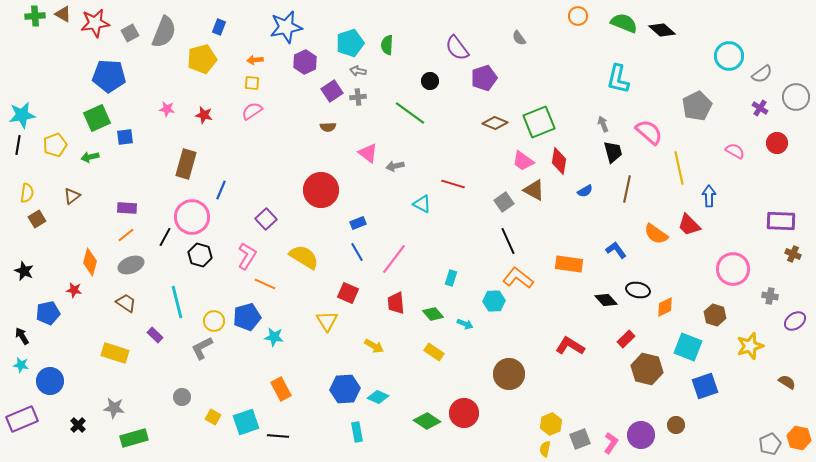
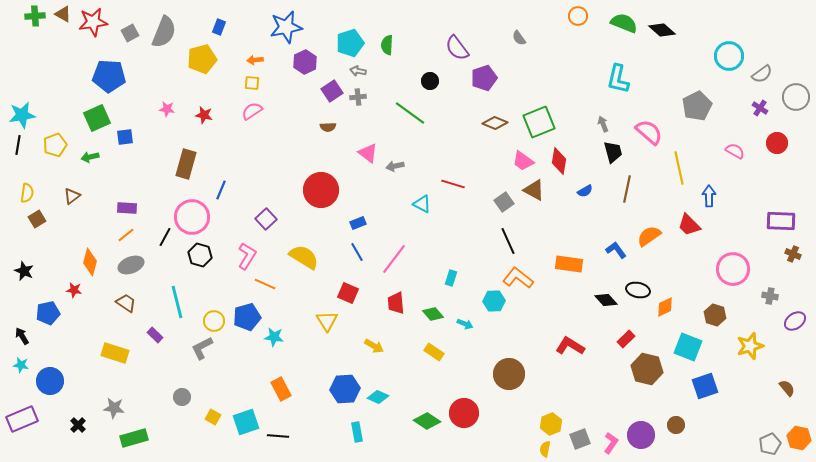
red star at (95, 23): moved 2 px left, 1 px up
orange semicircle at (656, 234): moved 7 px left, 2 px down; rotated 110 degrees clockwise
brown semicircle at (787, 382): moved 6 px down; rotated 18 degrees clockwise
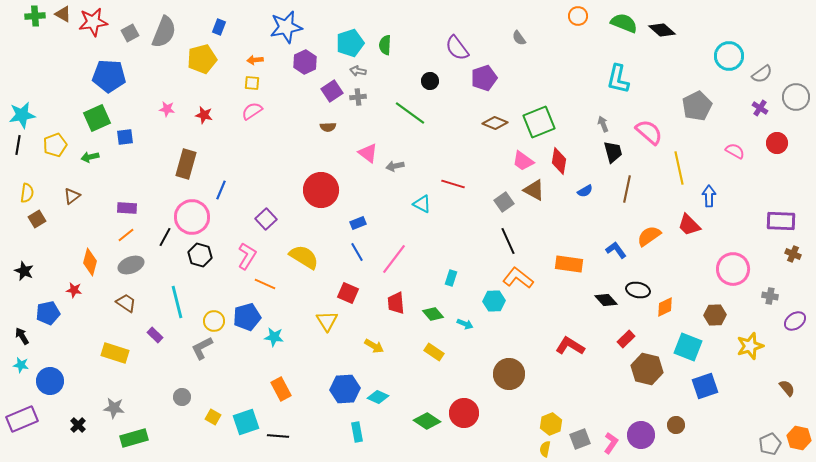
green semicircle at (387, 45): moved 2 px left
brown hexagon at (715, 315): rotated 20 degrees counterclockwise
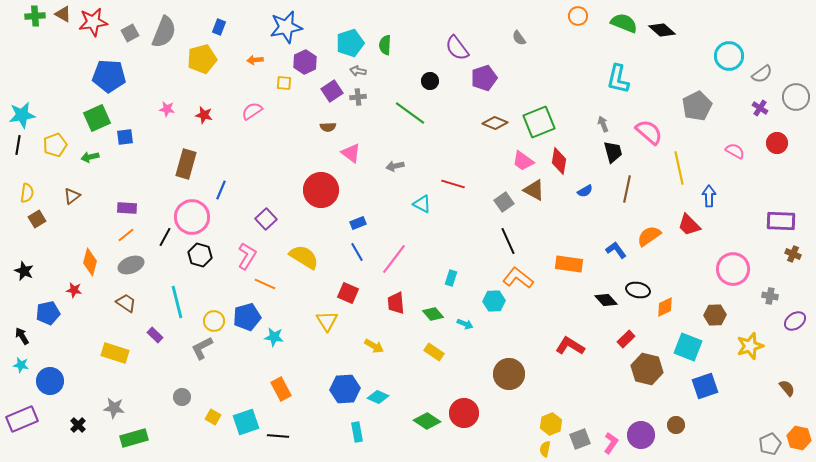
yellow square at (252, 83): moved 32 px right
pink triangle at (368, 153): moved 17 px left
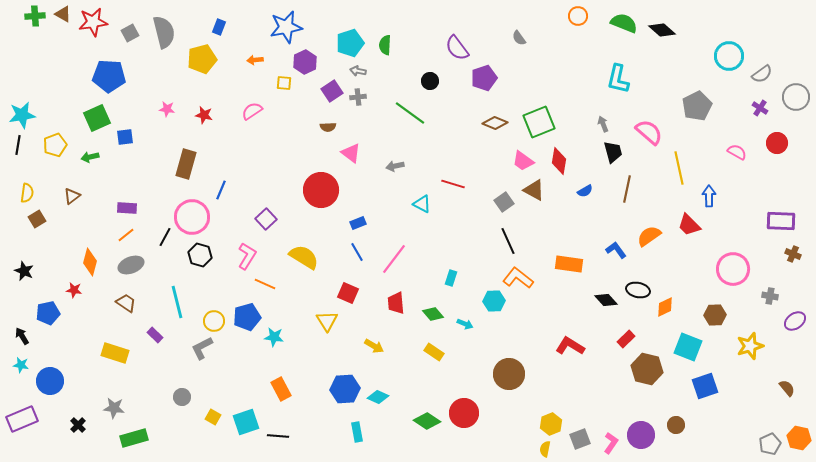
gray semicircle at (164, 32): rotated 36 degrees counterclockwise
pink semicircle at (735, 151): moved 2 px right, 1 px down
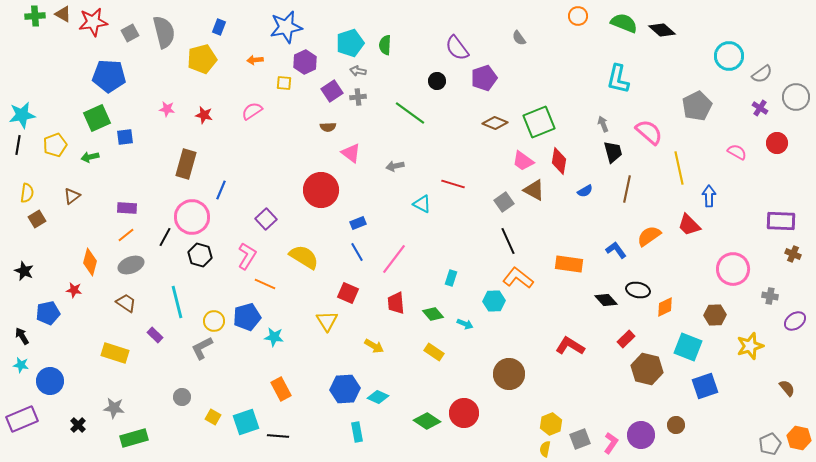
black circle at (430, 81): moved 7 px right
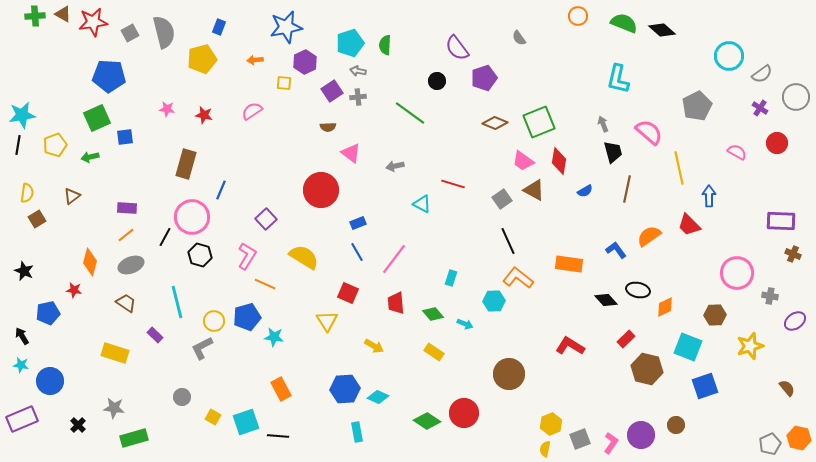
gray square at (504, 202): moved 2 px left, 3 px up
pink circle at (733, 269): moved 4 px right, 4 px down
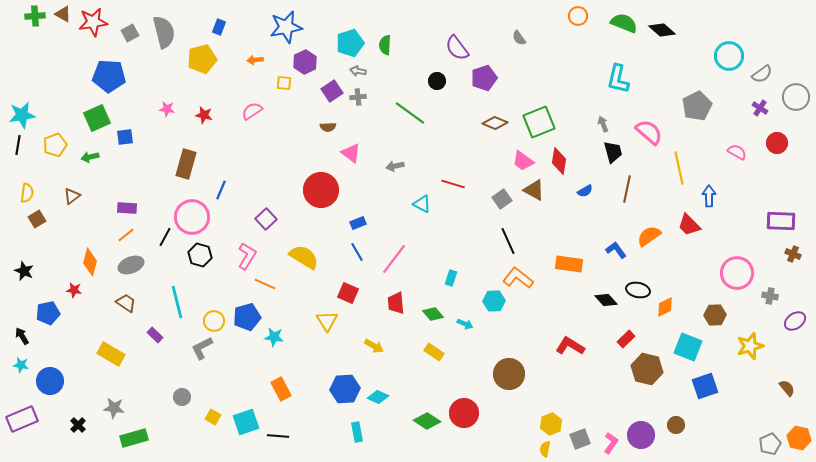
yellow rectangle at (115, 353): moved 4 px left, 1 px down; rotated 12 degrees clockwise
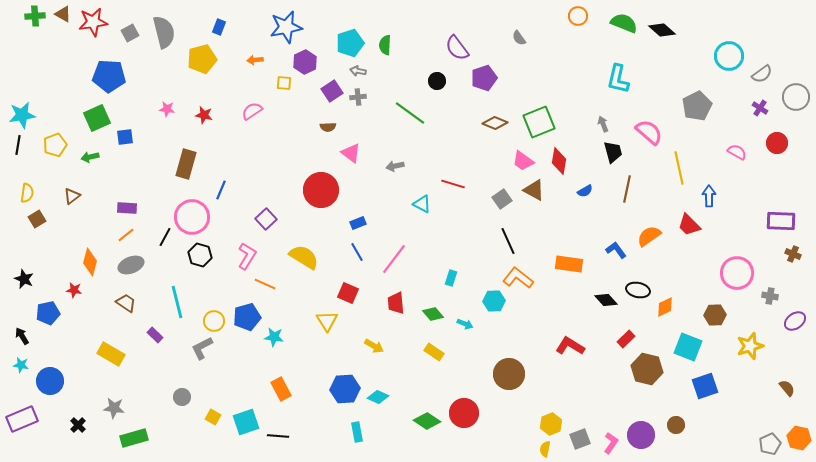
black star at (24, 271): moved 8 px down
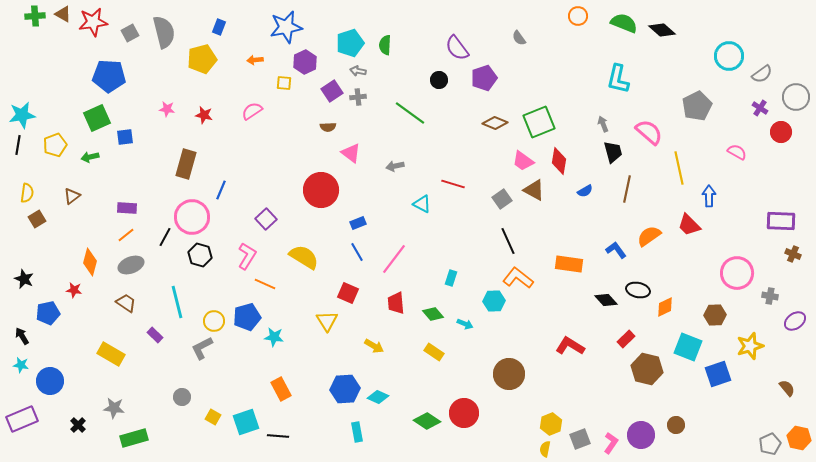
black circle at (437, 81): moved 2 px right, 1 px up
red circle at (777, 143): moved 4 px right, 11 px up
blue square at (705, 386): moved 13 px right, 12 px up
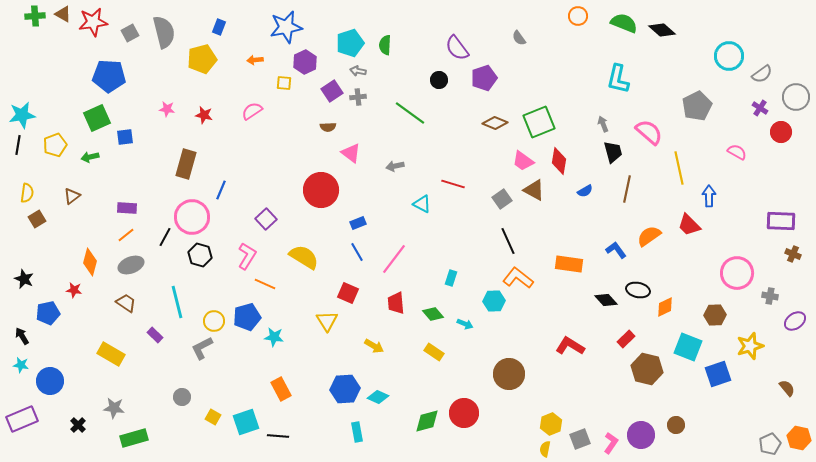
green diamond at (427, 421): rotated 48 degrees counterclockwise
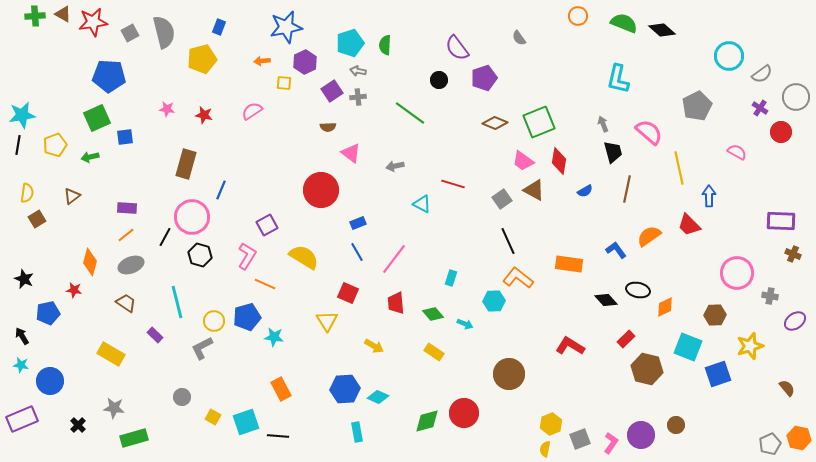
orange arrow at (255, 60): moved 7 px right, 1 px down
purple square at (266, 219): moved 1 px right, 6 px down; rotated 15 degrees clockwise
